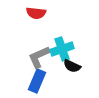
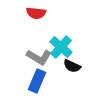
cyan cross: moved 1 px left, 2 px up; rotated 30 degrees counterclockwise
gray L-shape: rotated 125 degrees counterclockwise
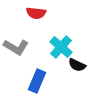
gray L-shape: moved 23 px left, 10 px up
black semicircle: moved 5 px right, 1 px up
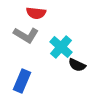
gray L-shape: moved 10 px right, 12 px up
blue rectangle: moved 15 px left
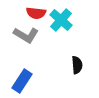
cyan cross: moved 27 px up
black semicircle: rotated 120 degrees counterclockwise
blue rectangle: rotated 10 degrees clockwise
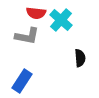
gray L-shape: moved 1 px right, 1 px down; rotated 20 degrees counterclockwise
black semicircle: moved 3 px right, 7 px up
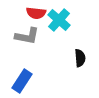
cyan cross: moved 2 px left
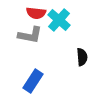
gray L-shape: moved 3 px right, 1 px up
black semicircle: moved 2 px right, 1 px up
blue rectangle: moved 11 px right
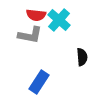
red semicircle: moved 2 px down
blue rectangle: moved 6 px right, 1 px down
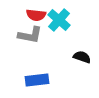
black semicircle: rotated 66 degrees counterclockwise
blue rectangle: moved 2 px left, 2 px up; rotated 50 degrees clockwise
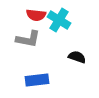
cyan cross: rotated 10 degrees counterclockwise
gray L-shape: moved 2 px left, 4 px down
black semicircle: moved 5 px left
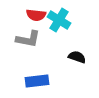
blue rectangle: moved 1 px down
